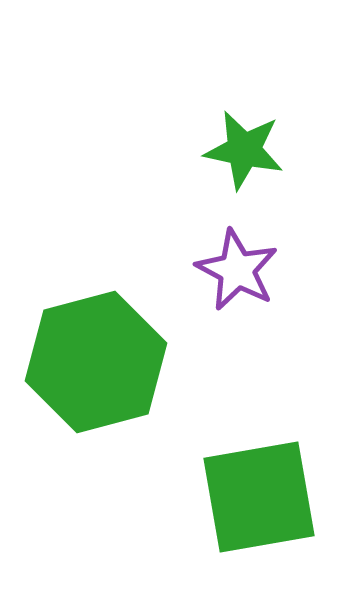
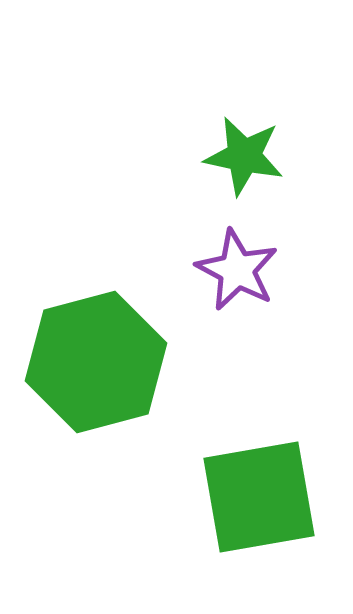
green star: moved 6 px down
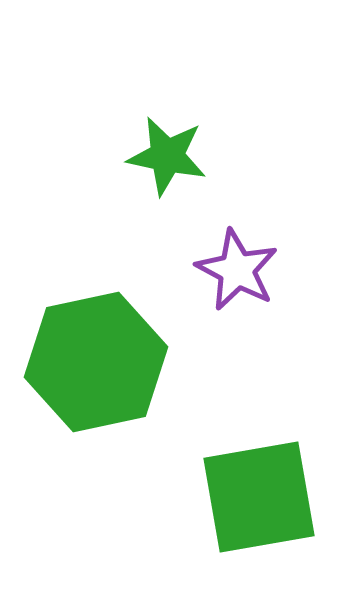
green star: moved 77 px left
green hexagon: rotated 3 degrees clockwise
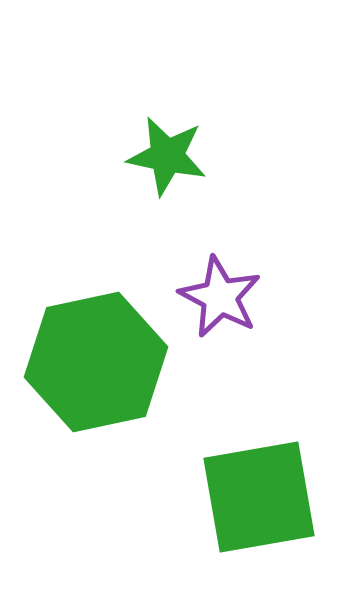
purple star: moved 17 px left, 27 px down
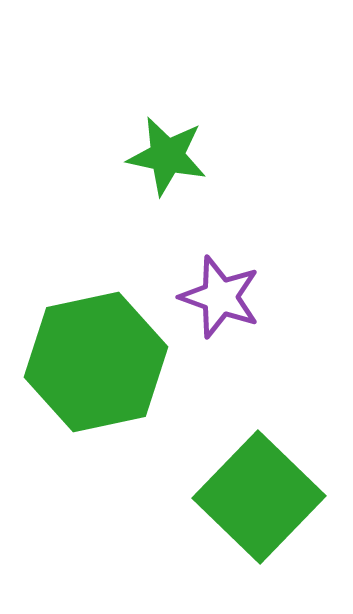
purple star: rotated 8 degrees counterclockwise
green square: rotated 36 degrees counterclockwise
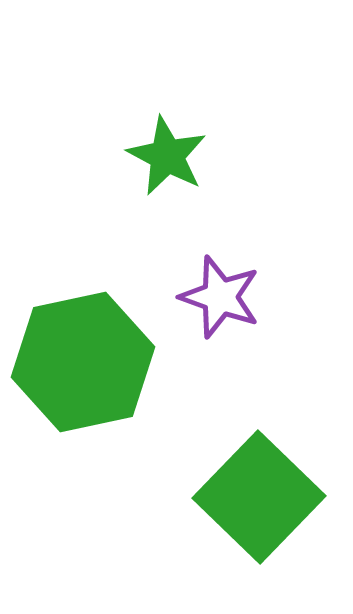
green star: rotated 16 degrees clockwise
green hexagon: moved 13 px left
